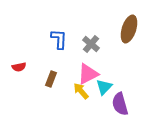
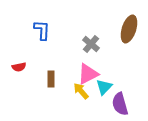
blue L-shape: moved 17 px left, 9 px up
brown rectangle: rotated 21 degrees counterclockwise
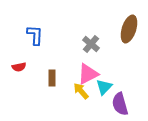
blue L-shape: moved 7 px left, 5 px down
brown rectangle: moved 1 px right, 1 px up
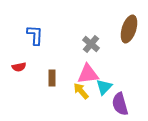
pink triangle: rotated 20 degrees clockwise
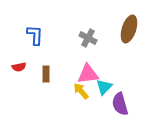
gray cross: moved 3 px left, 6 px up; rotated 12 degrees counterclockwise
brown rectangle: moved 6 px left, 4 px up
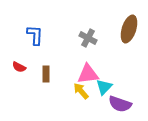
red semicircle: rotated 40 degrees clockwise
purple semicircle: rotated 55 degrees counterclockwise
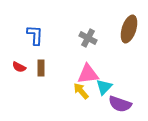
brown rectangle: moved 5 px left, 6 px up
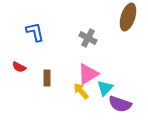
brown ellipse: moved 1 px left, 12 px up
blue L-shape: moved 3 px up; rotated 15 degrees counterclockwise
brown rectangle: moved 6 px right, 10 px down
pink triangle: rotated 25 degrees counterclockwise
cyan triangle: moved 1 px right, 1 px down
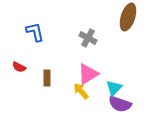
cyan triangle: moved 9 px right
